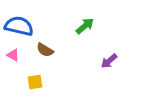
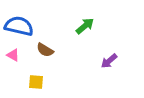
yellow square: moved 1 px right; rotated 14 degrees clockwise
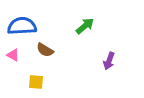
blue semicircle: moved 3 px right; rotated 16 degrees counterclockwise
purple arrow: rotated 30 degrees counterclockwise
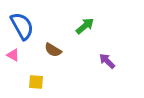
blue semicircle: rotated 64 degrees clockwise
brown semicircle: moved 8 px right
purple arrow: moved 2 px left; rotated 114 degrees clockwise
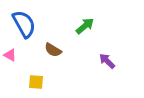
blue semicircle: moved 2 px right, 2 px up
pink triangle: moved 3 px left
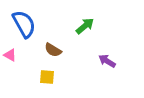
purple arrow: rotated 12 degrees counterclockwise
yellow square: moved 11 px right, 5 px up
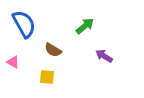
pink triangle: moved 3 px right, 7 px down
purple arrow: moved 3 px left, 5 px up
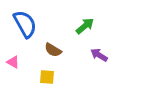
blue semicircle: moved 1 px right
purple arrow: moved 5 px left, 1 px up
